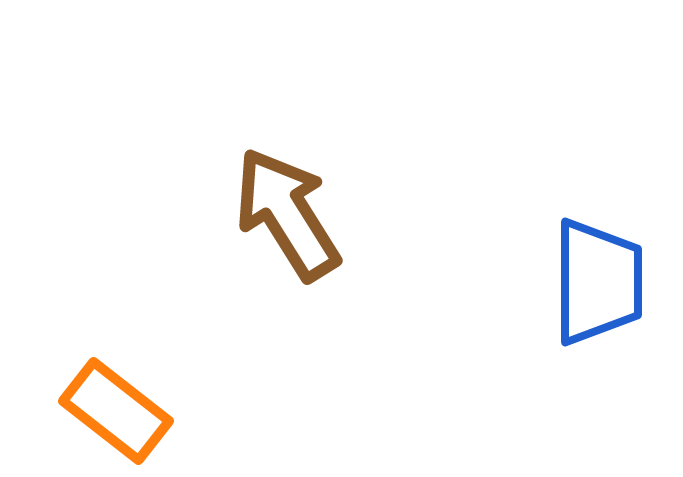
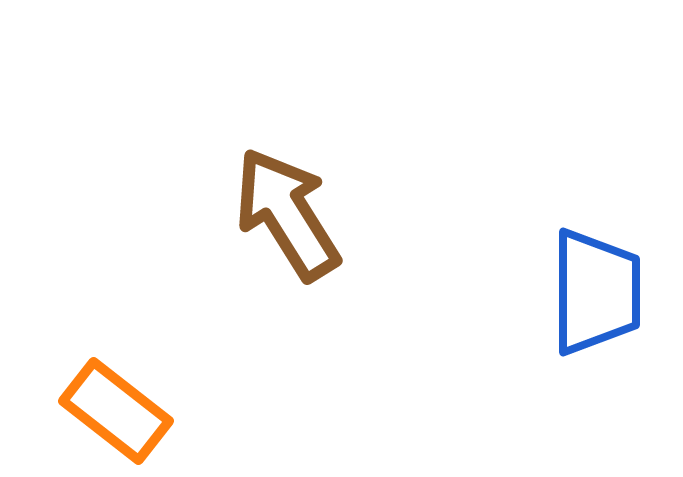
blue trapezoid: moved 2 px left, 10 px down
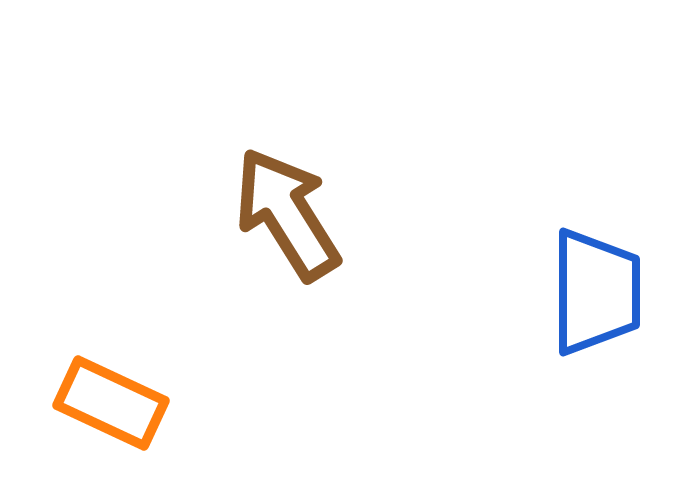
orange rectangle: moved 5 px left, 8 px up; rotated 13 degrees counterclockwise
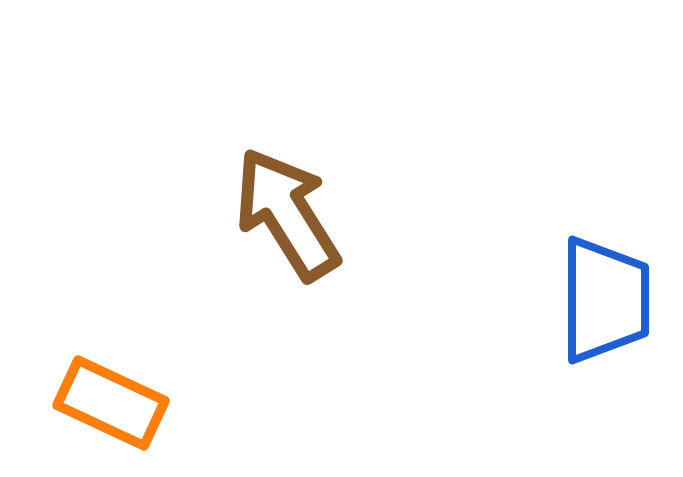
blue trapezoid: moved 9 px right, 8 px down
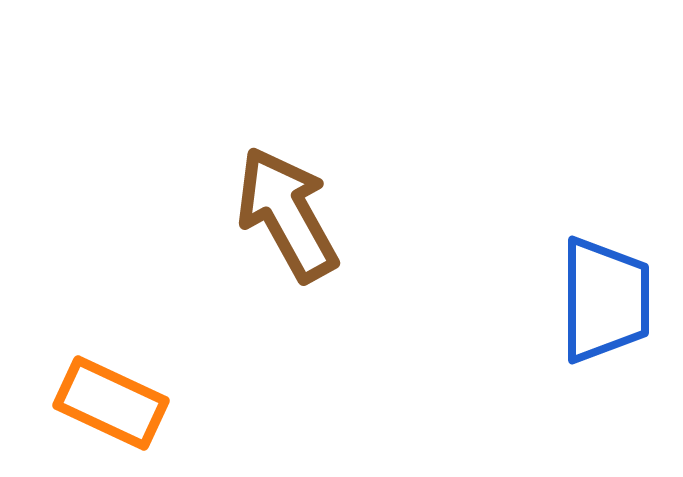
brown arrow: rotated 3 degrees clockwise
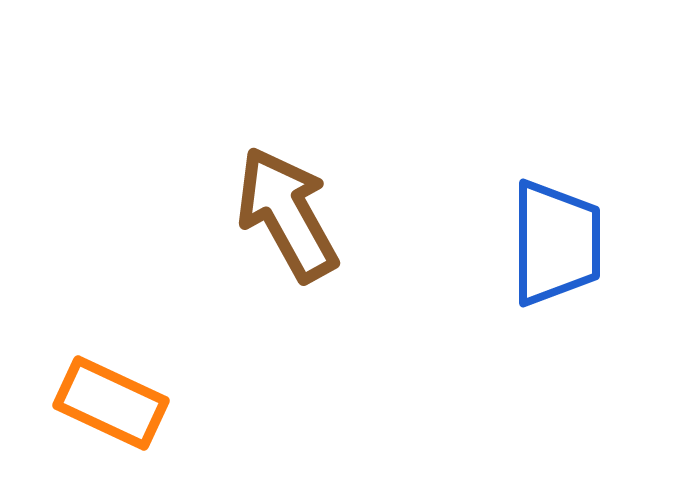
blue trapezoid: moved 49 px left, 57 px up
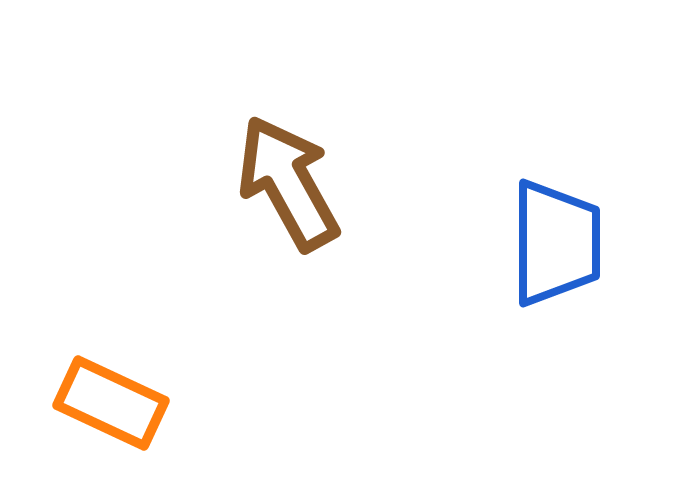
brown arrow: moved 1 px right, 31 px up
